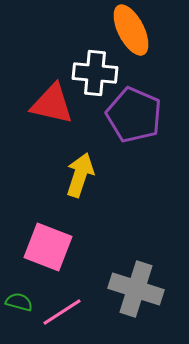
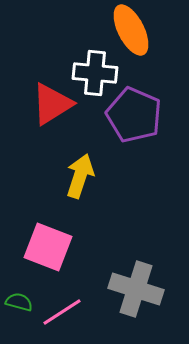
red triangle: rotated 45 degrees counterclockwise
yellow arrow: moved 1 px down
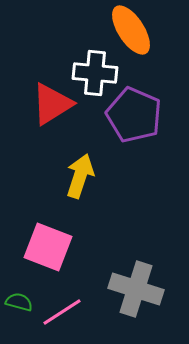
orange ellipse: rotated 6 degrees counterclockwise
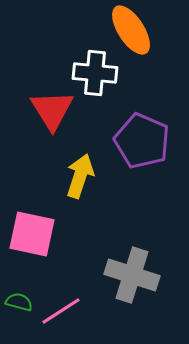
red triangle: moved 6 px down; rotated 30 degrees counterclockwise
purple pentagon: moved 8 px right, 26 px down
pink square: moved 16 px left, 13 px up; rotated 9 degrees counterclockwise
gray cross: moved 4 px left, 14 px up
pink line: moved 1 px left, 1 px up
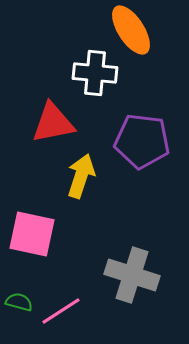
red triangle: moved 1 px right, 13 px down; rotated 51 degrees clockwise
purple pentagon: rotated 16 degrees counterclockwise
yellow arrow: moved 1 px right
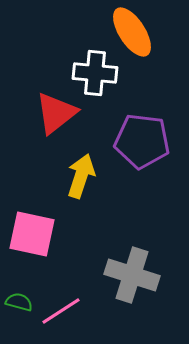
orange ellipse: moved 1 px right, 2 px down
red triangle: moved 3 px right, 10 px up; rotated 27 degrees counterclockwise
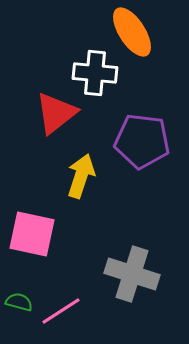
gray cross: moved 1 px up
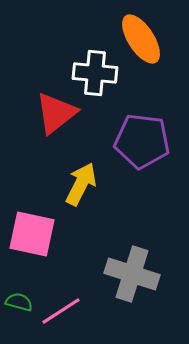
orange ellipse: moved 9 px right, 7 px down
yellow arrow: moved 8 px down; rotated 9 degrees clockwise
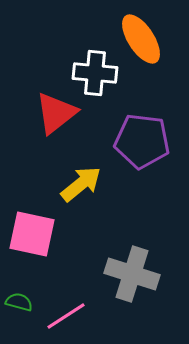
yellow arrow: rotated 24 degrees clockwise
pink line: moved 5 px right, 5 px down
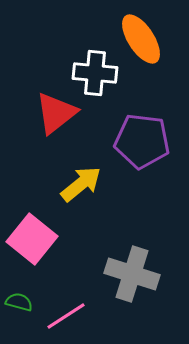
pink square: moved 5 px down; rotated 27 degrees clockwise
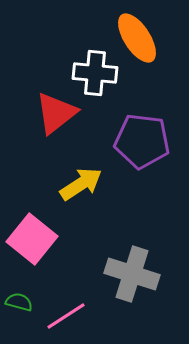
orange ellipse: moved 4 px left, 1 px up
yellow arrow: rotated 6 degrees clockwise
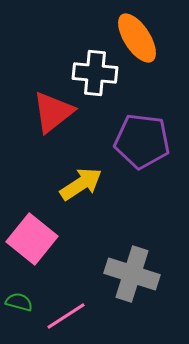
red triangle: moved 3 px left, 1 px up
